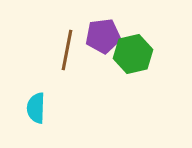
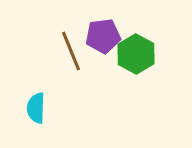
brown line: moved 4 px right, 1 px down; rotated 33 degrees counterclockwise
green hexagon: moved 3 px right; rotated 18 degrees counterclockwise
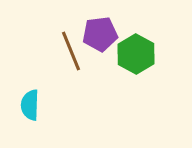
purple pentagon: moved 3 px left, 2 px up
cyan semicircle: moved 6 px left, 3 px up
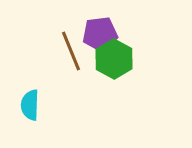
green hexagon: moved 22 px left, 5 px down
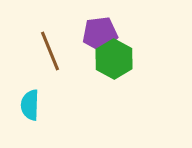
brown line: moved 21 px left
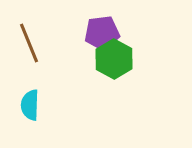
purple pentagon: moved 2 px right, 1 px up
brown line: moved 21 px left, 8 px up
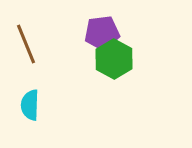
brown line: moved 3 px left, 1 px down
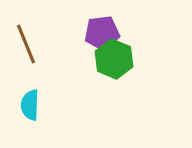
green hexagon: rotated 6 degrees counterclockwise
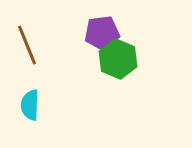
brown line: moved 1 px right, 1 px down
green hexagon: moved 4 px right
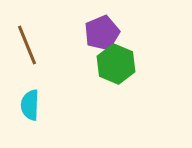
purple pentagon: rotated 16 degrees counterclockwise
green hexagon: moved 2 px left, 5 px down
